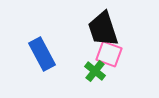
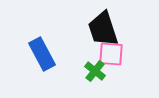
pink square: moved 2 px right; rotated 16 degrees counterclockwise
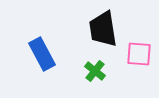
black trapezoid: rotated 9 degrees clockwise
pink square: moved 28 px right
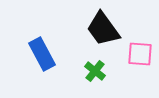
black trapezoid: rotated 27 degrees counterclockwise
pink square: moved 1 px right
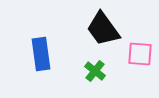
blue rectangle: moved 1 px left; rotated 20 degrees clockwise
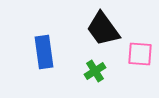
blue rectangle: moved 3 px right, 2 px up
green cross: rotated 20 degrees clockwise
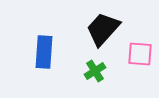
black trapezoid: rotated 78 degrees clockwise
blue rectangle: rotated 12 degrees clockwise
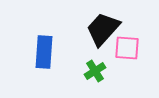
pink square: moved 13 px left, 6 px up
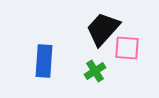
blue rectangle: moved 9 px down
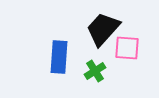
blue rectangle: moved 15 px right, 4 px up
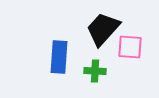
pink square: moved 3 px right, 1 px up
green cross: rotated 35 degrees clockwise
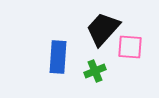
blue rectangle: moved 1 px left
green cross: rotated 25 degrees counterclockwise
